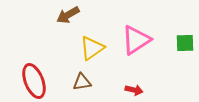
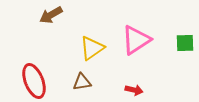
brown arrow: moved 17 px left
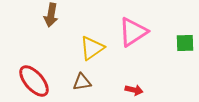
brown arrow: rotated 50 degrees counterclockwise
pink triangle: moved 3 px left, 8 px up
red ellipse: rotated 20 degrees counterclockwise
